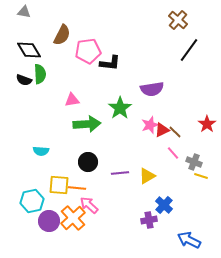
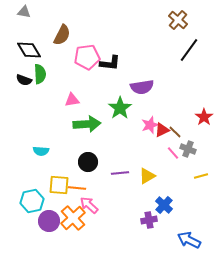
pink pentagon: moved 1 px left, 6 px down
purple semicircle: moved 10 px left, 2 px up
red star: moved 3 px left, 7 px up
gray cross: moved 6 px left, 13 px up
yellow line: rotated 32 degrees counterclockwise
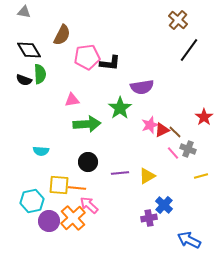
purple cross: moved 2 px up
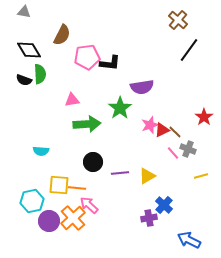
black circle: moved 5 px right
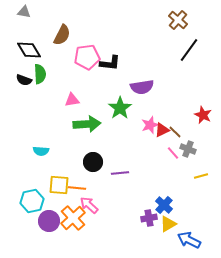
red star: moved 1 px left, 2 px up; rotated 12 degrees counterclockwise
yellow triangle: moved 21 px right, 48 px down
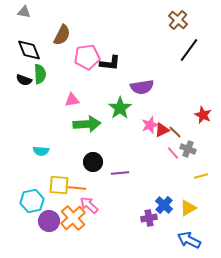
black diamond: rotated 10 degrees clockwise
yellow triangle: moved 20 px right, 16 px up
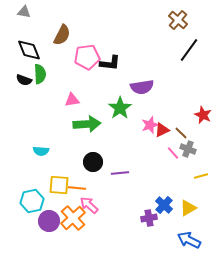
brown line: moved 6 px right, 1 px down
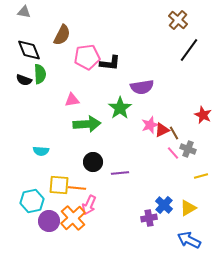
brown line: moved 7 px left; rotated 16 degrees clockwise
pink arrow: rotated 108 degrees counterclockwise
